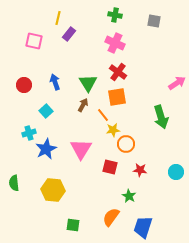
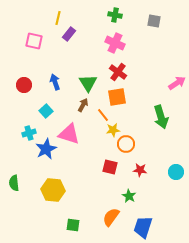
pink triangle: moved 12 px left, 15 px up; rotated 45 degrees counterclockwise
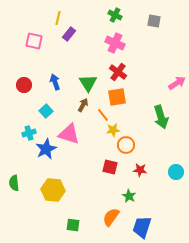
green cross: rotated 16 degrees clockwise
orange circle: moved 1 px down
blue trapezoid: moved 1 px left
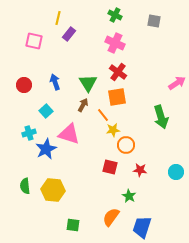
green semicircle: moved 11 px right, 3 px down
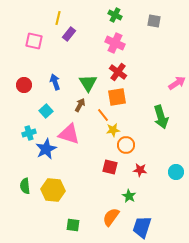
brown arrow: moved 3 px left
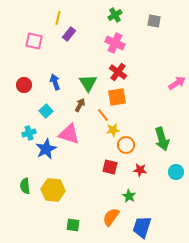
green cross: rotated 32 degrees clockwise
green arrow: moved 1 px right, 22 px down
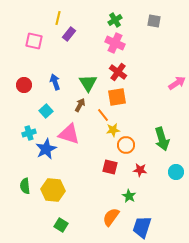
green cross: moved 5 px down
green square: moved 12 px left; rotated 24 degrees clockwise
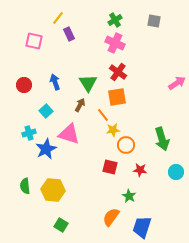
yellow line: rotated 24 degrees clockwise
purple rectangle: rotated 64 degrees counterclockwise
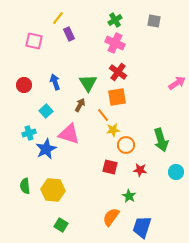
green arrow: moved 1 px left, 1 px down
